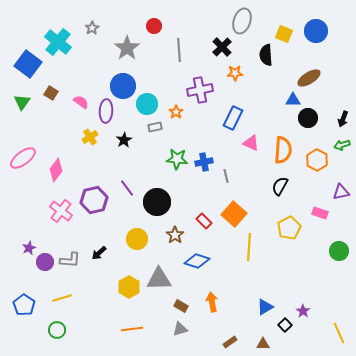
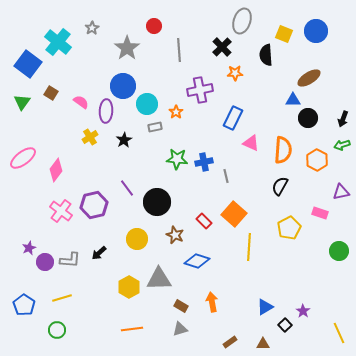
purple hexagon at (94, 200): moved 5 px down
brown star at (175, 235): rotated 12 degrees counterclockwise
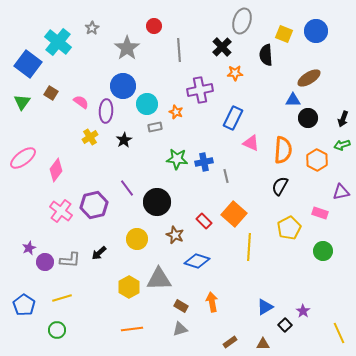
orange star at (176, 112): rotated 16 degrees counterclockwise
green circle at (339, 251): moved 16 px left
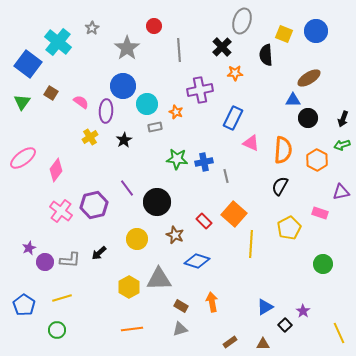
yellow line at (249, 247): moved 2 px right, 3 px up
green circle at (323, 251): moved 13 px down
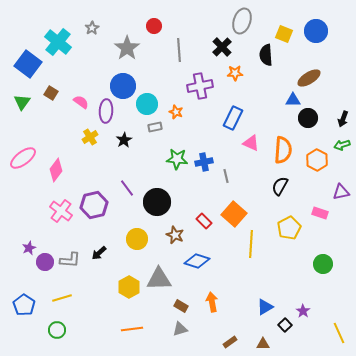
purple cross at (200, 90): moved 4 px up
